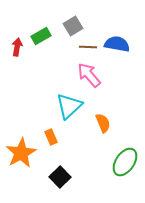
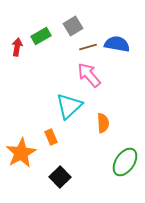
brown line: rotated 18 degrees counterclockwise
orange semicircle: rotated 18 degrees clockwise
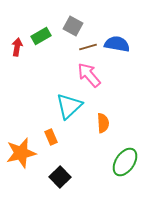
gray square: rotated 30 degrees counterclockwise
orange star: rotated 16 degrees clockwise
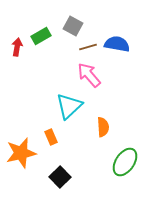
orange semicircle: moved 4 px down
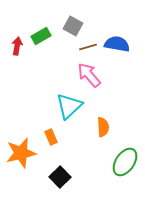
red arrow: moved 1 px up
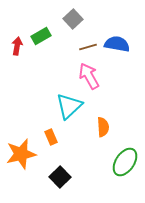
gray square: moved 7 px up; rotated 18 degrees clockwise
pink arrow: moved 1 px down; rotated 12 degrees clockwise
orange star: moved 1 px down
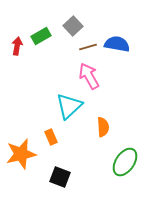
gray square: moved 7 px down
black square: rotated 25 degrees counterclockwise
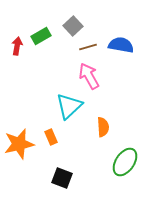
blue semicircle: moved 4 px right, 1 px down
orange star: moved 2 px left, 10 px up
black square: moved 2 px right, 1 px down
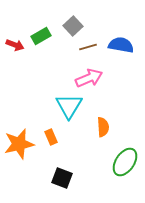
red arrow: moved 2 px left, 1 px up; rotated 102 degrees clockwise
pink arrow: moved 2 px down; rotated 96 degrees clockwise
cyan triangle: rotated 16 degrees counterclockwise
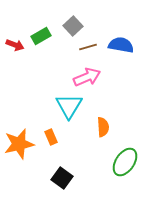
pink arrow: moved 2 px left, 1 px up
black square: rotated 15 degrees clockwise
